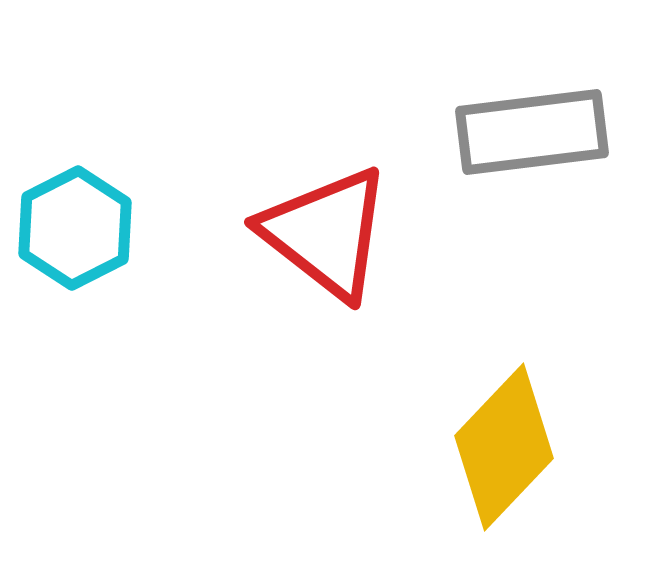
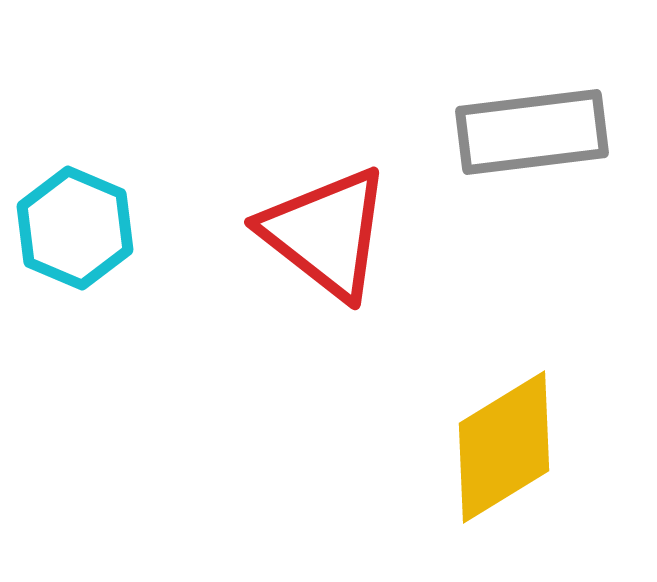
cyan hexagon: rotated 10 degrees counterclockwise
yellow diamond: rotated 15 degrees clockwise
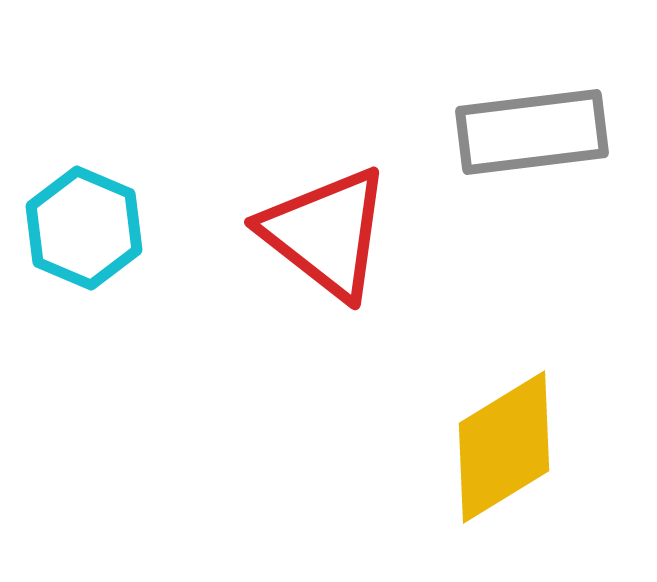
cyan hexagon: moved 9 px right
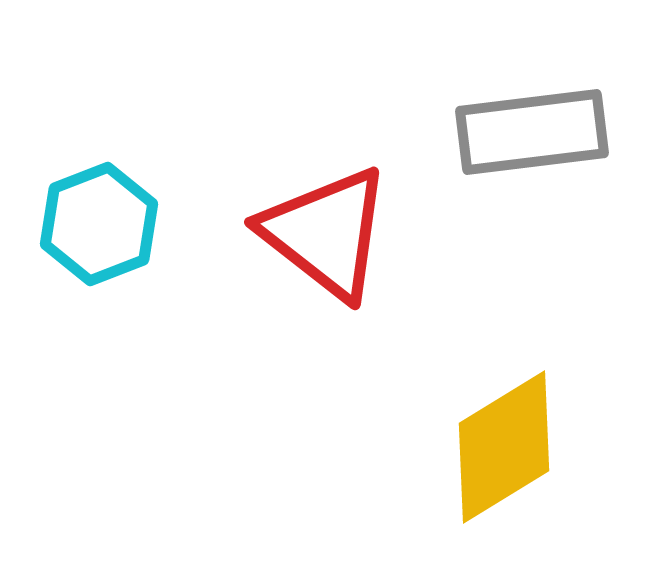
cyan hexagon: moved 15 px right, 4 px up; rotated 16 degrees clockwise
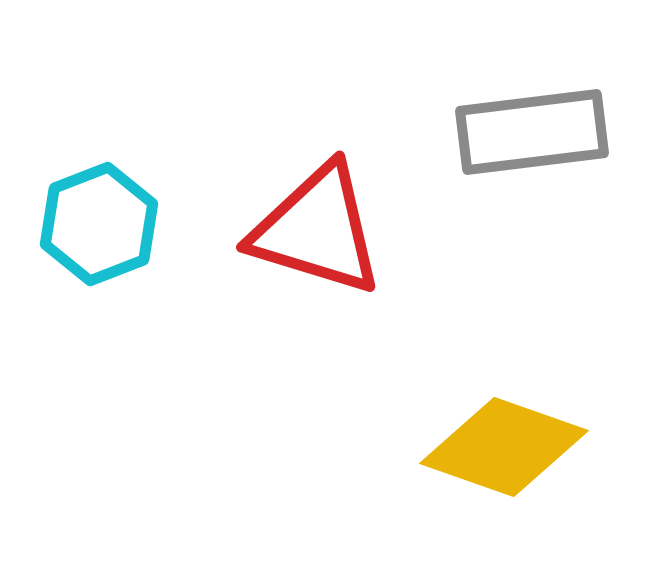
red triangle: moved 9 px left, 3 px up; rotated 21 degrees counterclockwise
yellow diamond: rotated 51 degrees clockwise
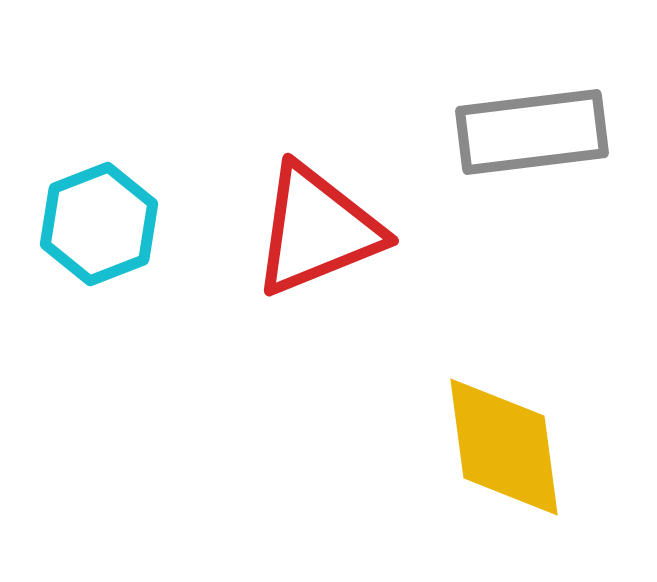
red triangle: rotated 39 degrees counterclockwise
yellow diamond: rotated 63 degrees clockwise
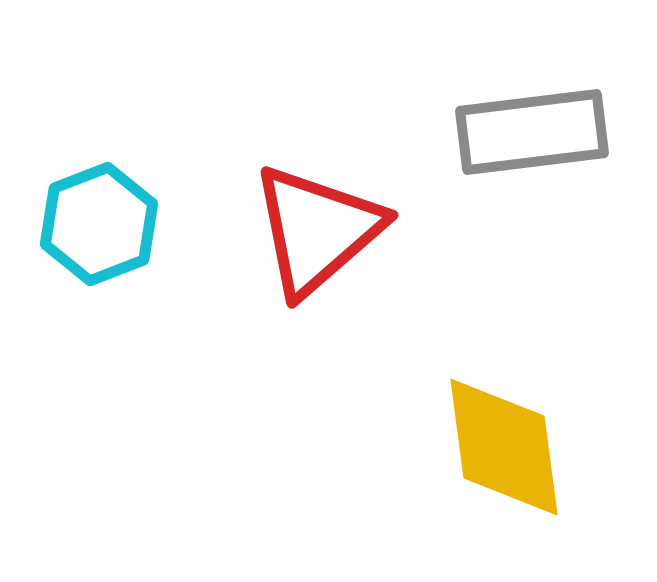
red triangle: rotated 19 degrees counterclockwise
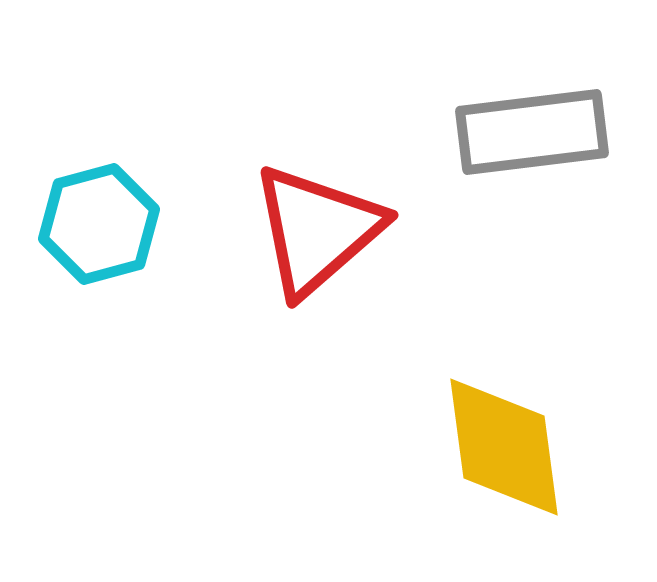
cyan hexagon: rotated 6 degrees clockwise
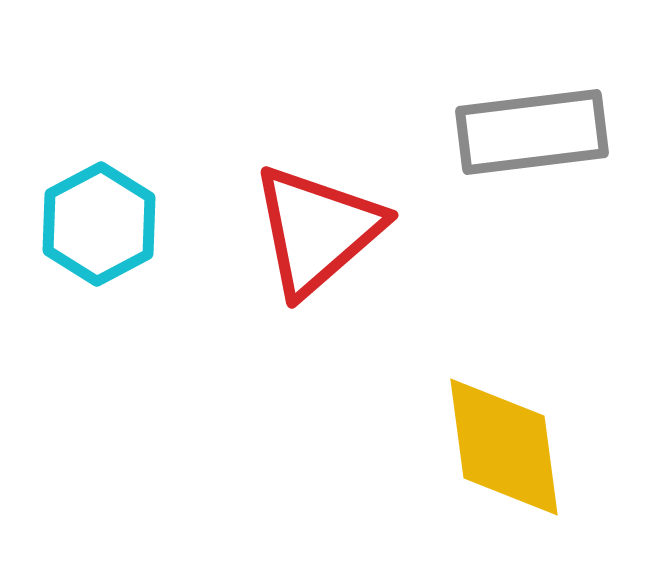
cyan hexagon: rotated 13 degrees counterclockwise
